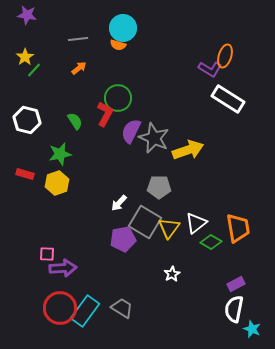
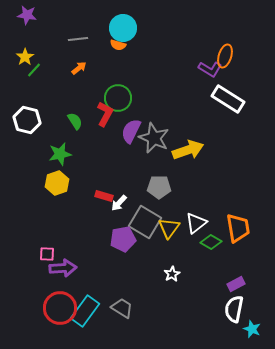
red rectangle: moved 79 px right, 22 px down
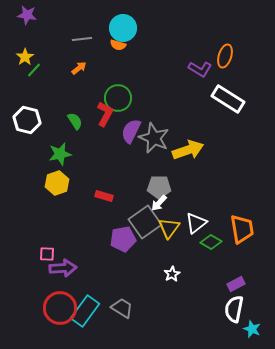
gray line: moved 4 px right
purple L-shape: moved 10 px left
white arrow: moved 40 px right
gray square: rotated 24 degrees clockwise
orange trapezoid: moved 4 px right, 1 px down
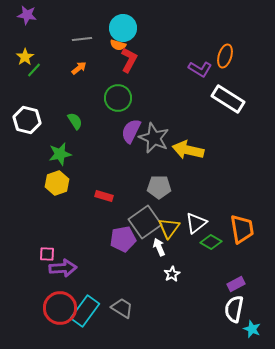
red L-shape: moved 24 px right, 54 px up
yellow arrow: rotated 148 degrees counterclockwise
white arrow: moved 44 px down; rotated 114 degrees clockwise
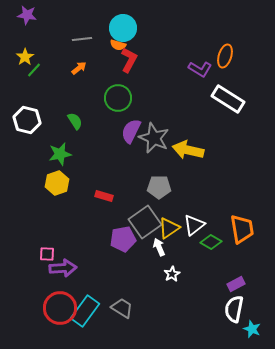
white triangle: moved 2 px left, 2 px down
yellow triangle: rotated 20 degrees clockwise
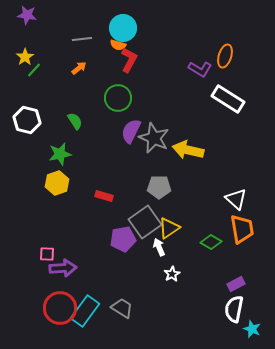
white triangle: moved 42 px right, 26 px up; rotated 40 degrees counterclockwise
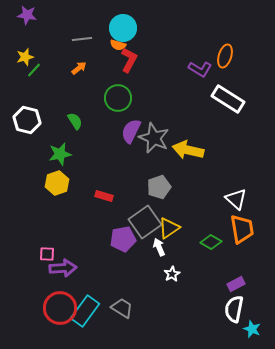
yellow star: rotated 18 degrees clockwise
gray pentagon: rotated 20 degrees counterclockwise
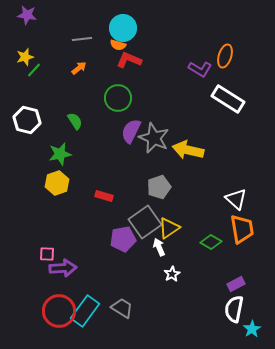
red L-shape: rotated 95 degrees counterclockwise
red circle: moved 1 px left, 3 px down
cyan star: rotated 18 degrees clockwise
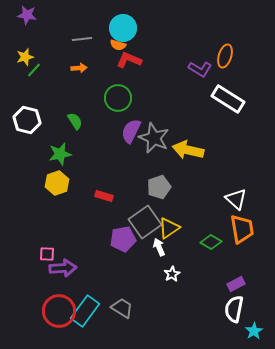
orange arrow: rotated 35 degrees clockwise
cyan star: moved 2 px right, 2 px down
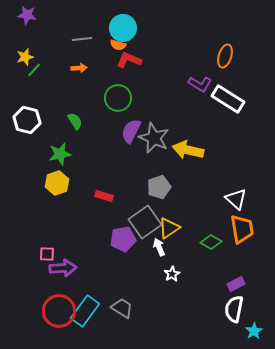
purple L-shape: moved 15 px down
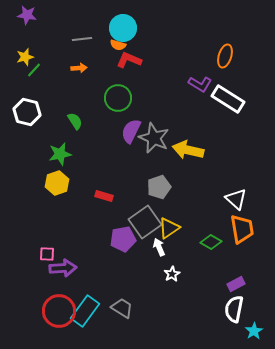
white hexagon: moved 8 px up
